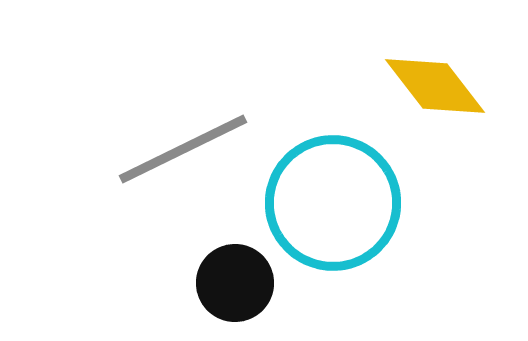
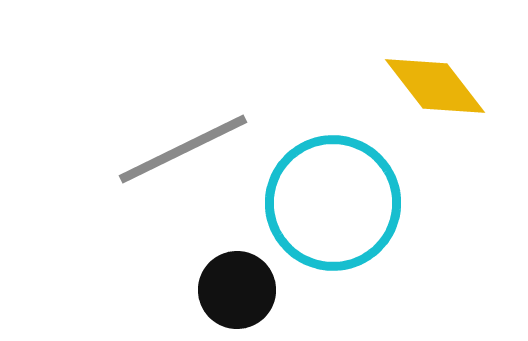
black circle: moved 2 px right, 7 px down
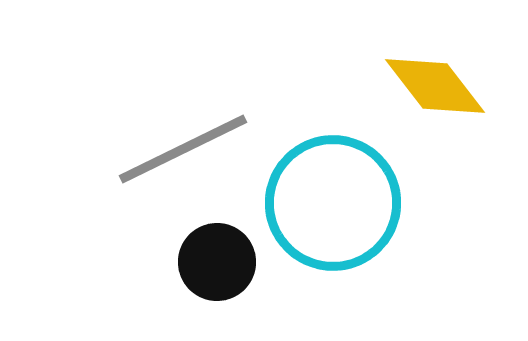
black circle: moved 20 px left, 28 px up
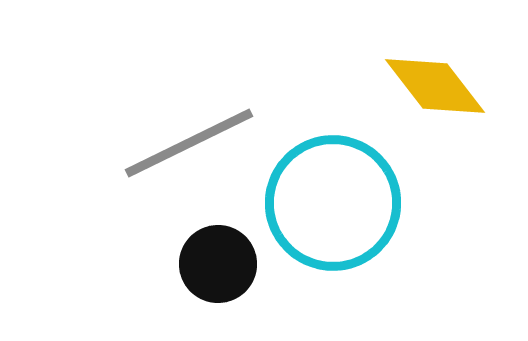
gray line: moved 6 px right, 6 px up
black circle: moved 1 px right, 2 px down
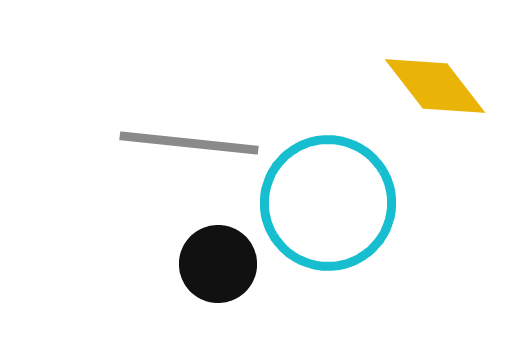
gray line: rotated 32 degrees clockwise
cyan circle: moved 5 px left
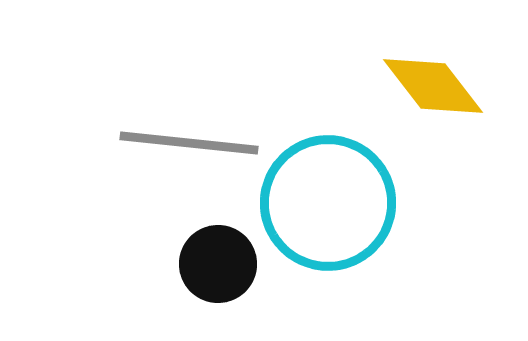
yellow diamond: moved 2 px left
